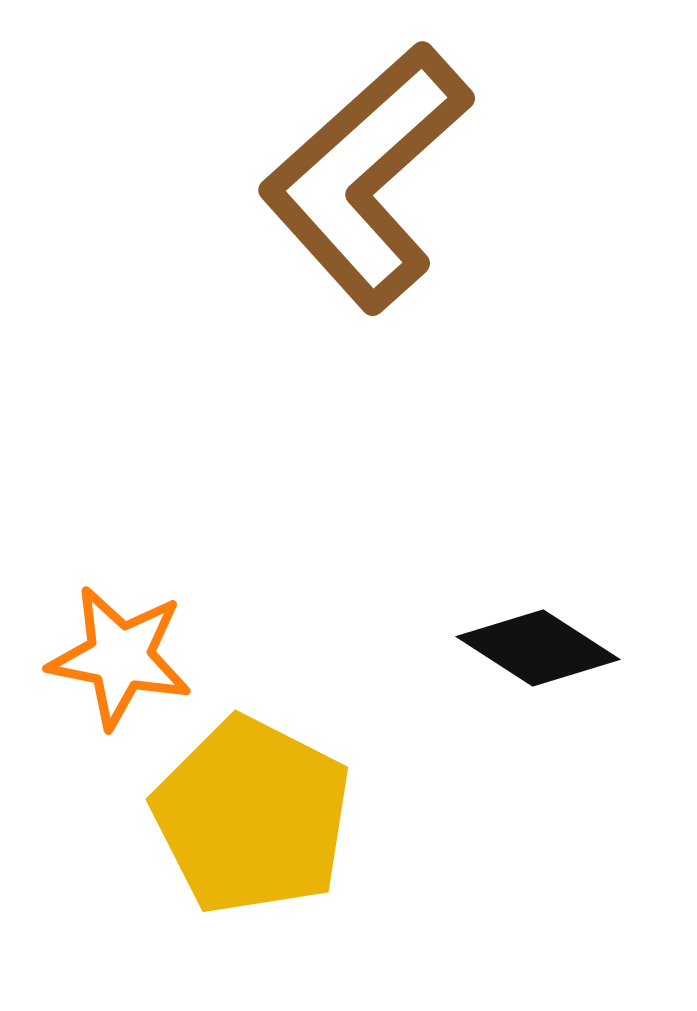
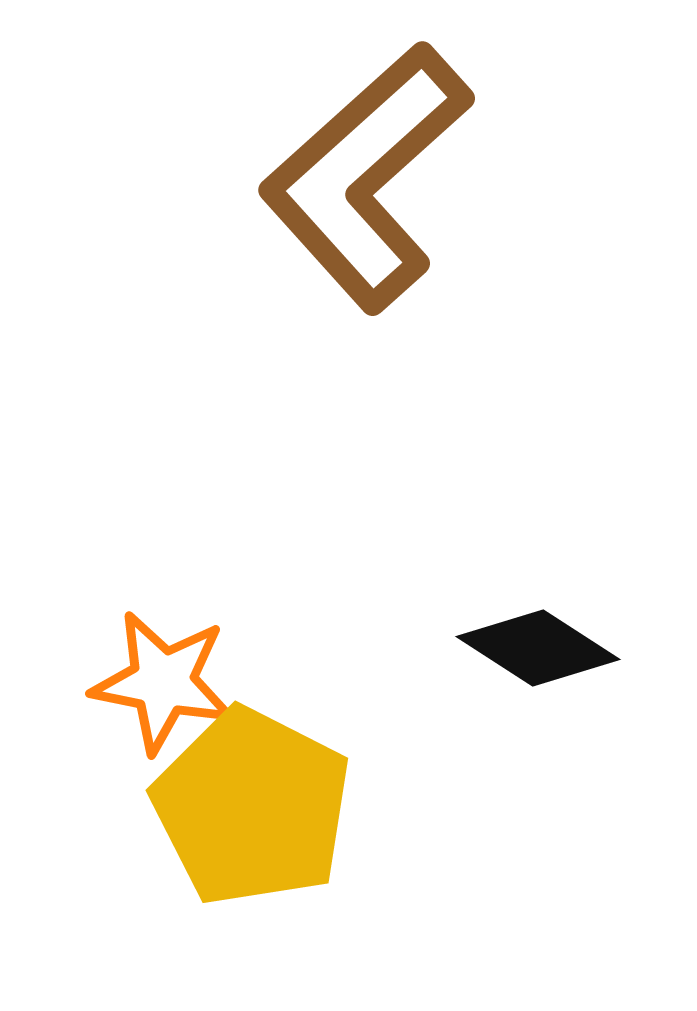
orange star: moved 43 px right, 25 px down
yellow pentagon: moved 9 px up
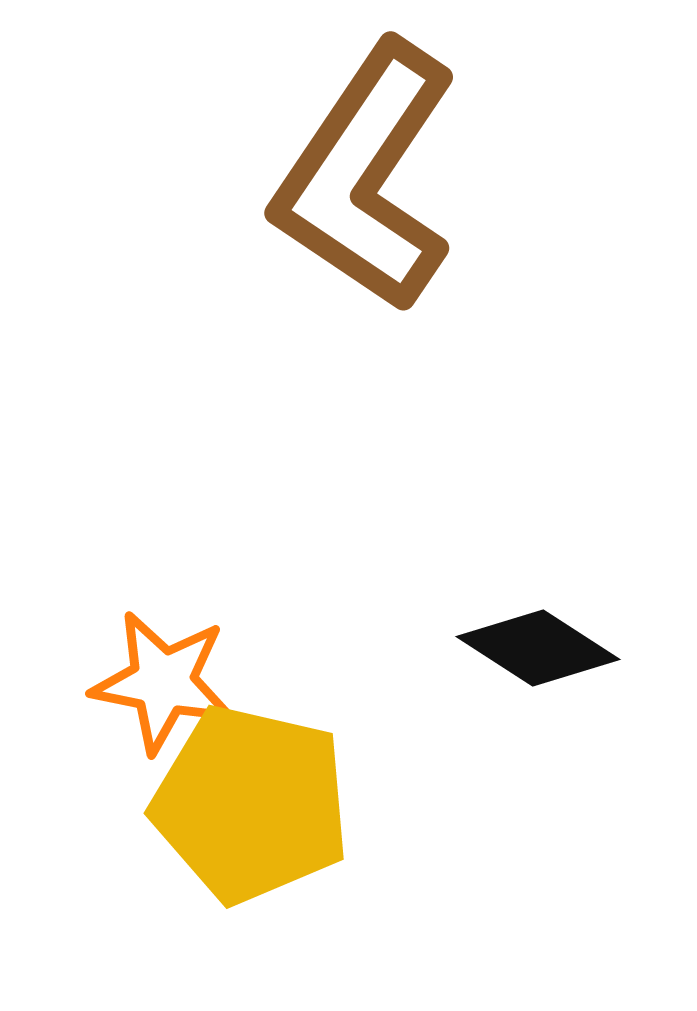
brown L-shape: rotated 14 degrees counterclockwise
yellow pentagon: moved 1 px left, 3 px up; rotated 14 degrees counterclockwise
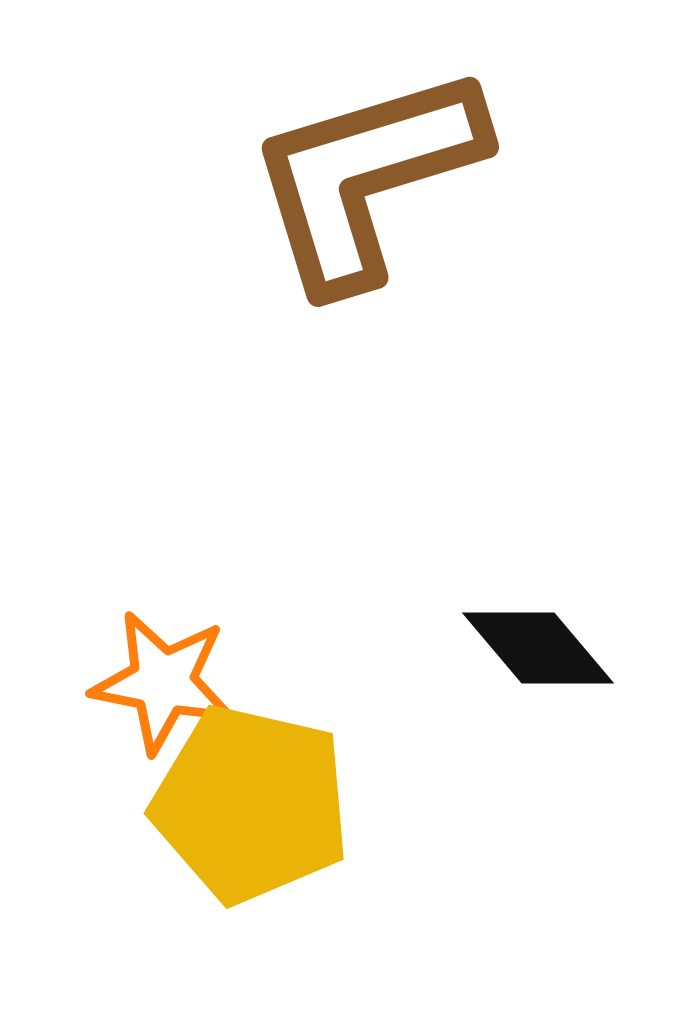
brown L-shape: rotated 39 degrees clockwise
black diamond: rotated 17 degrees clockwise
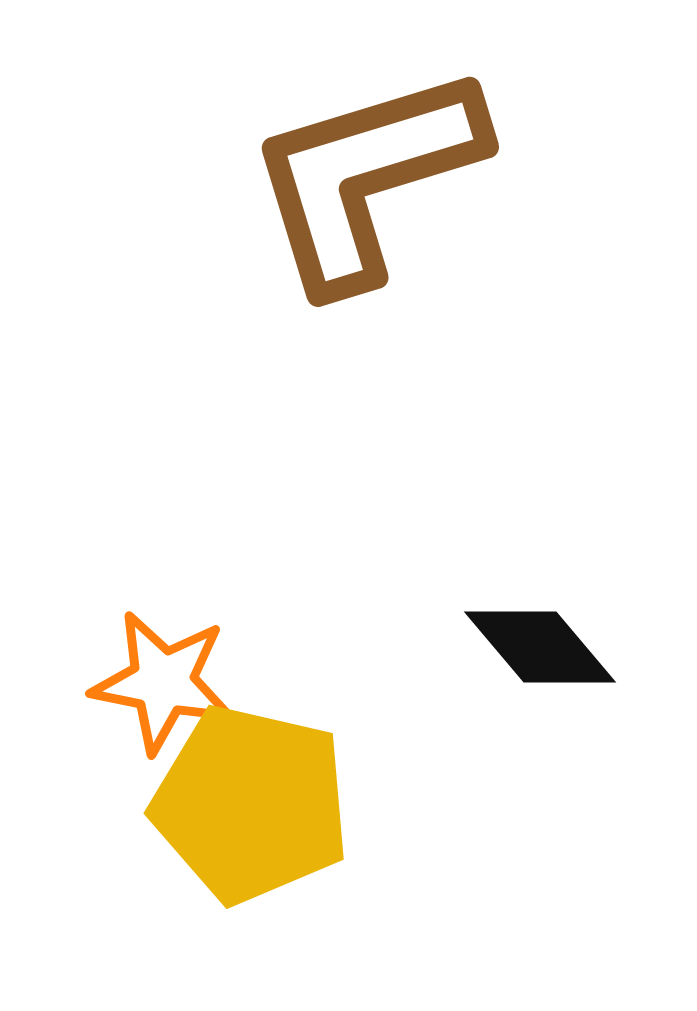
black diamond: moved 2 px right, 1 px up
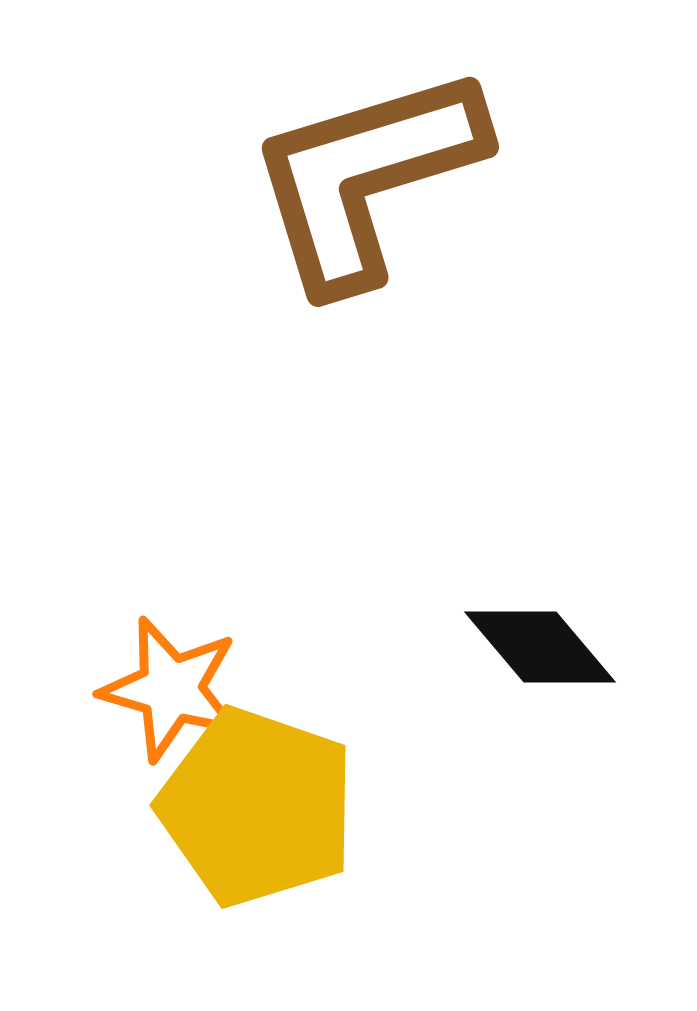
orange star: moved 8 px right, 7 px down; rotated 5 degrees clockwise
yellow pentagon: moved 6 px right, 3 px down; rotated 6 degrees clockwise
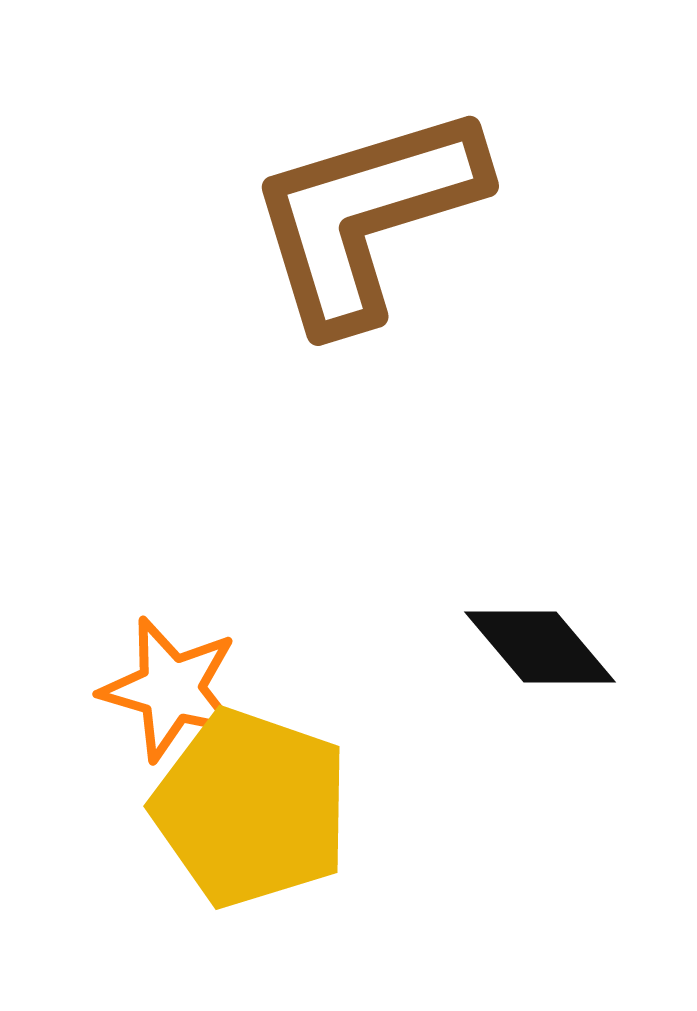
brown L-shape: moved 39 px down
yellow pentagon: moved 6 px left, 1 px down
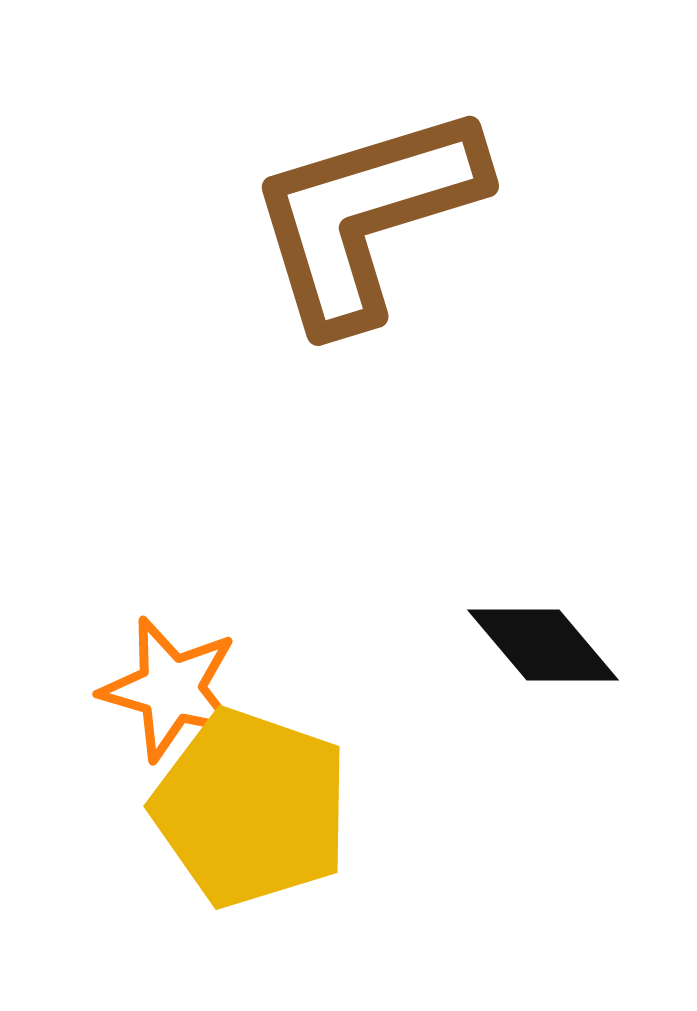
black diamond: moved 3 px right, 2 px up
